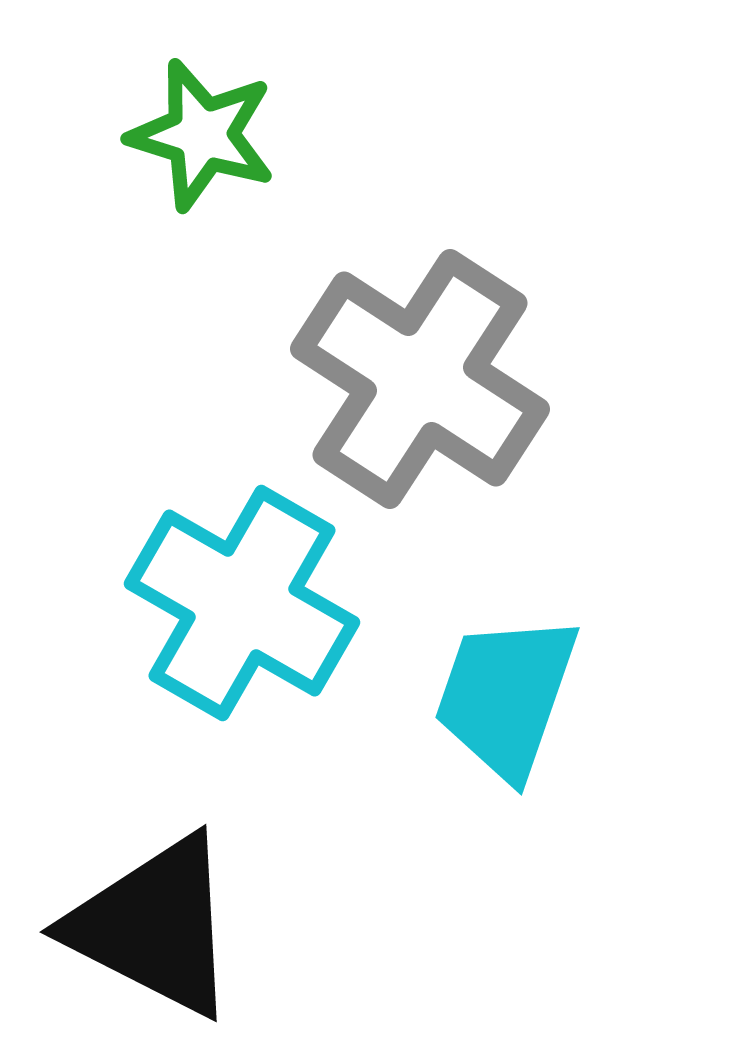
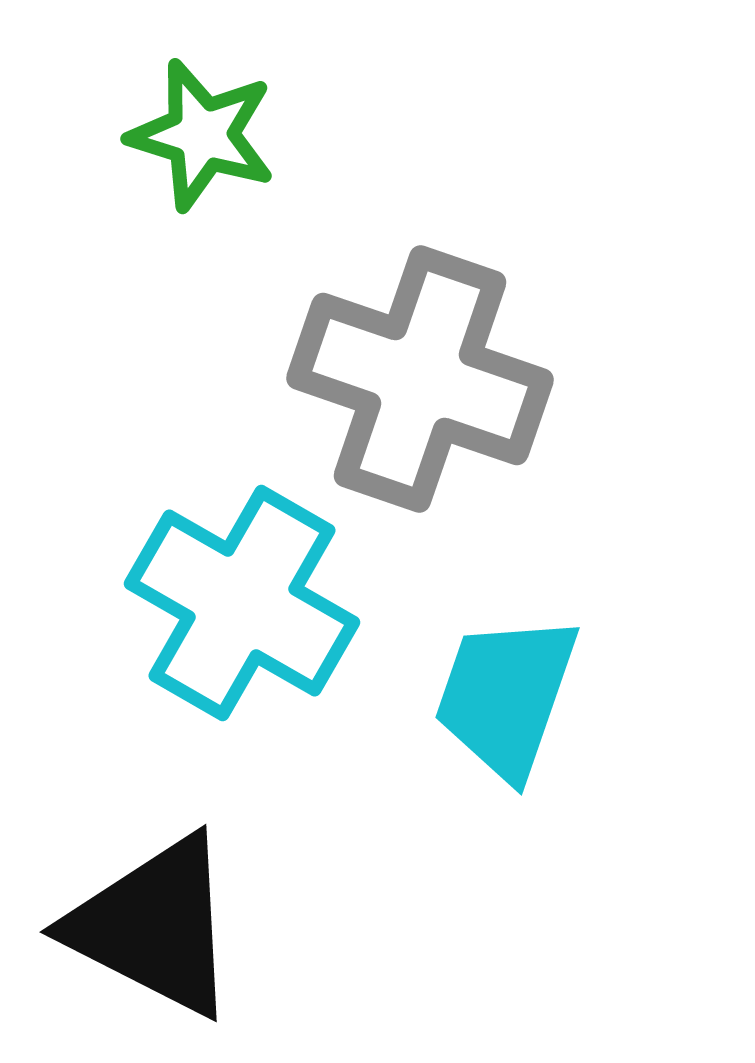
gray cross: rotated 14 degrees counterclockwise
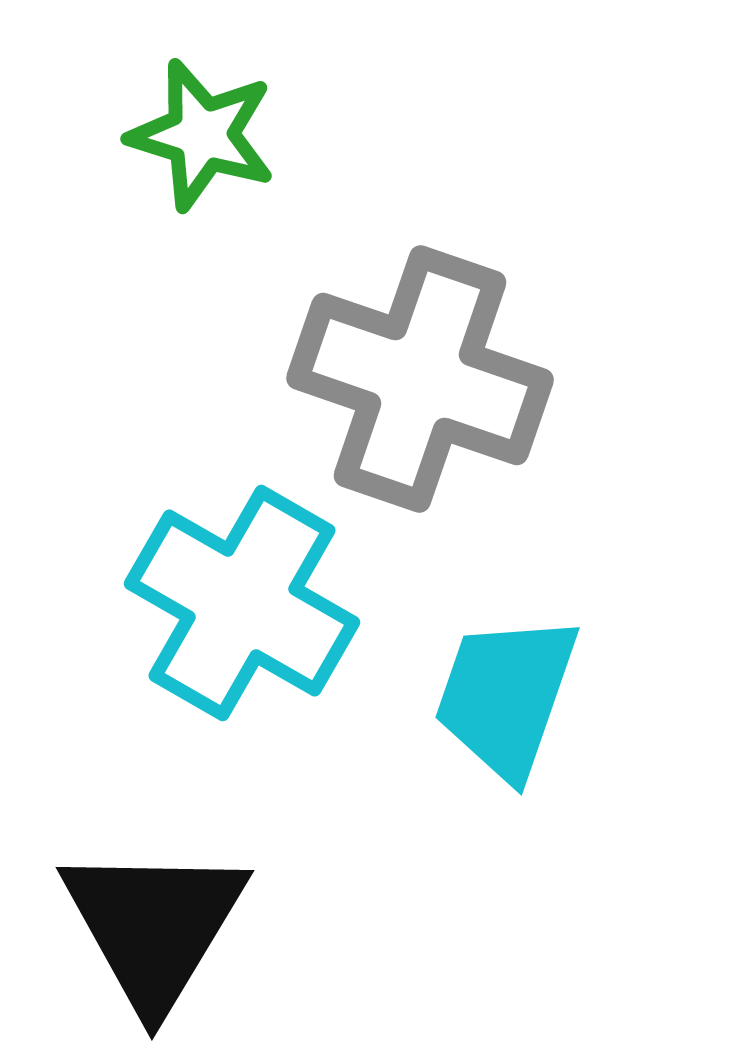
black triangle: rotated 34 degrees clockwise
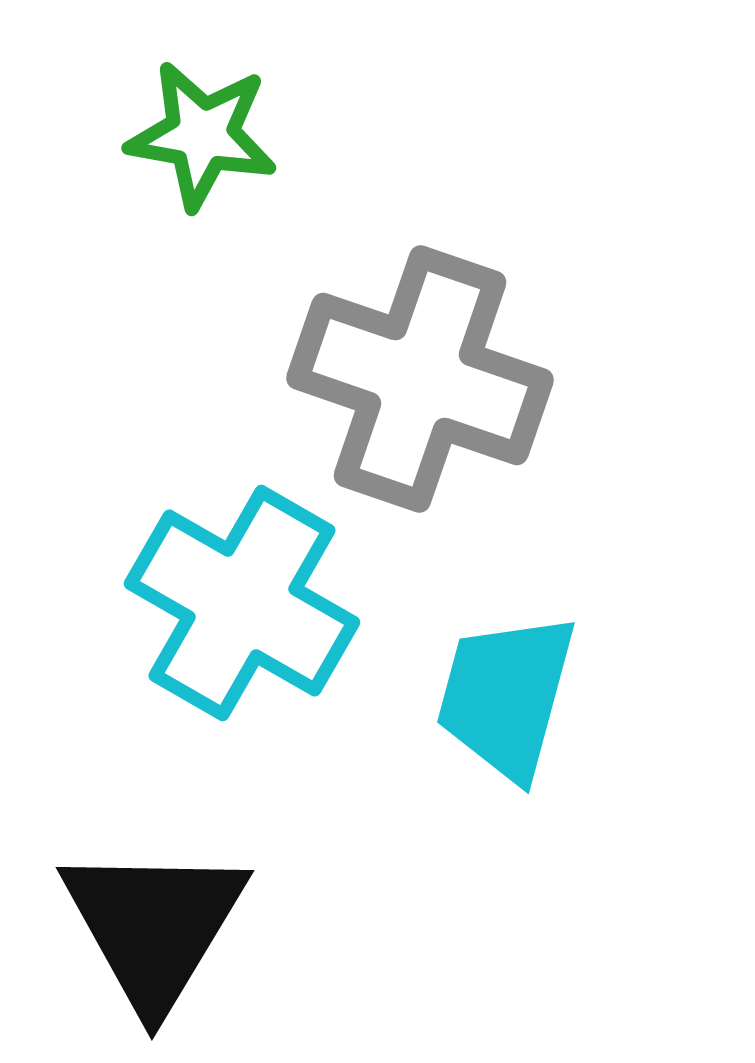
green star: rotated 7 degrees counterclockwise
cyan trapezoid: rotated 4 degrees counterclockwise
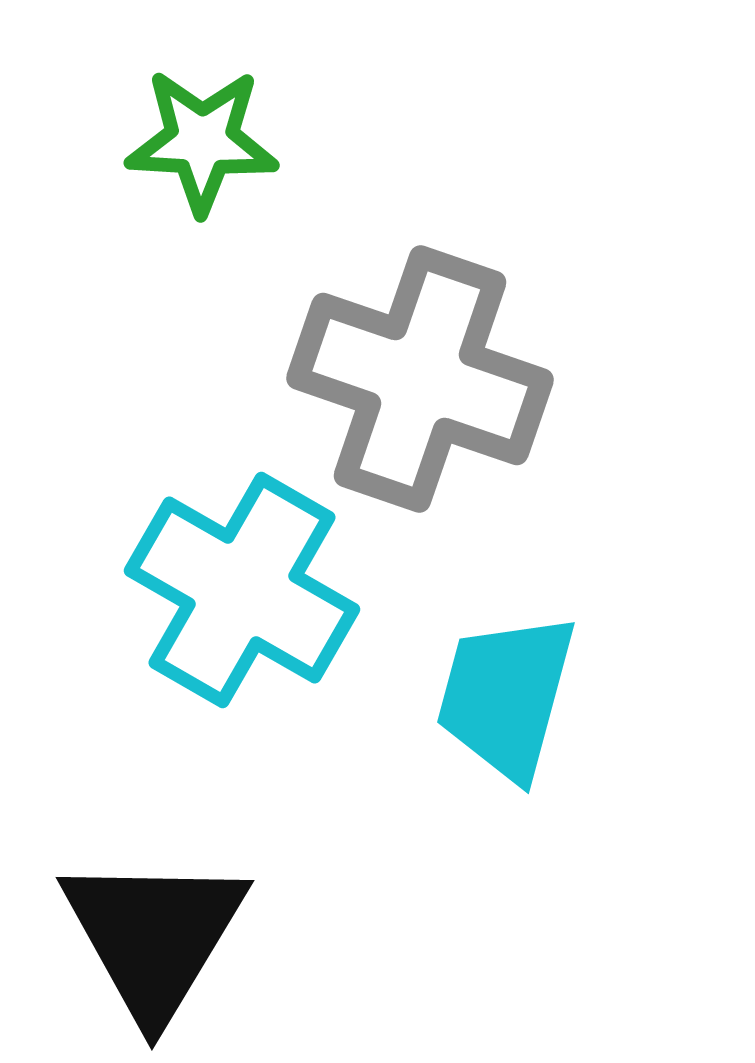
green star: moved 6 px down; rotated 7 degrees counterclockwise
cyan cross: moved 13 px up
black triangle: moved 10 px down
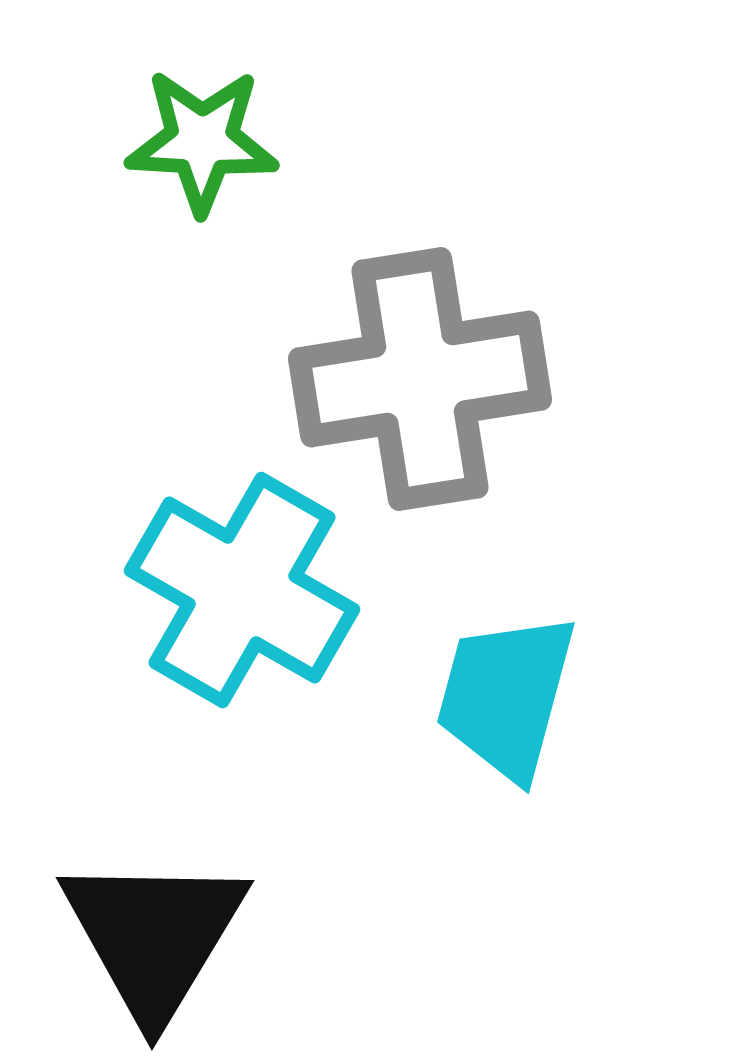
gray cross: rotated 28 degrees counterclockwise
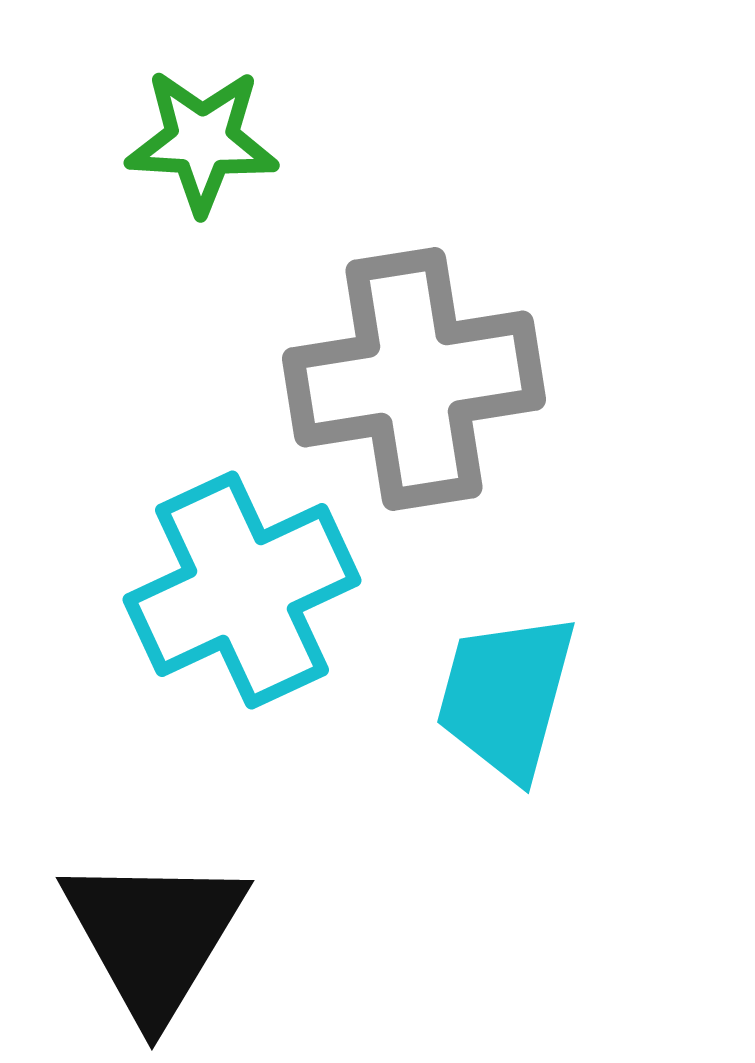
gray cross: moved 6 px left
cyan cross: rotated 35 degrees clockwise
